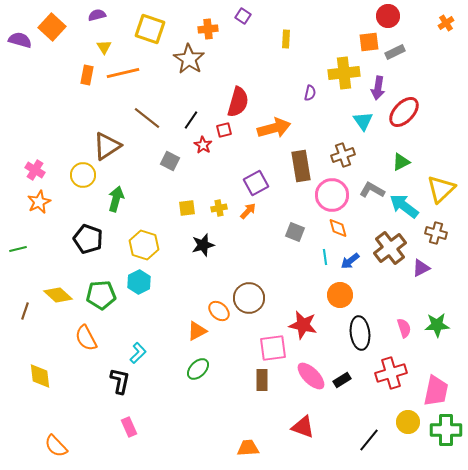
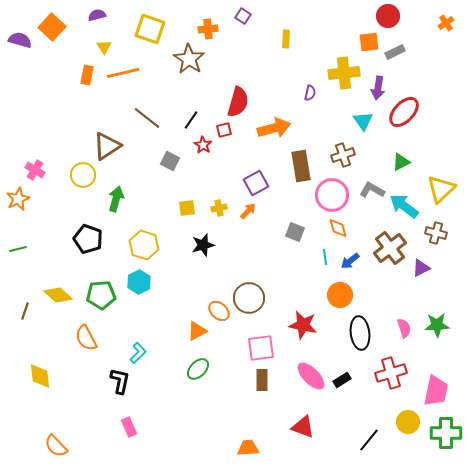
orange star at (39, 202): moved 21 px left, 3 px up
pink square at (273, 348): moved 12 px left
green cross at (446, 430): moved 3 px down
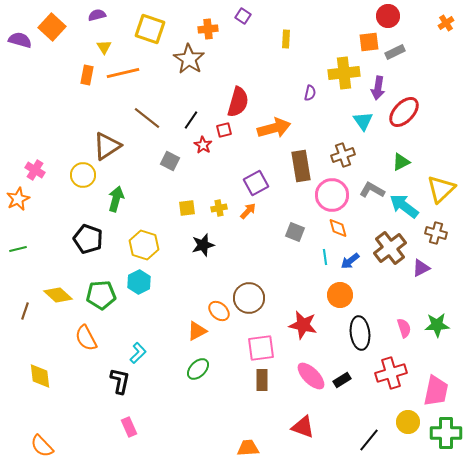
orange semicircle at (56, 446): moved 14 px left
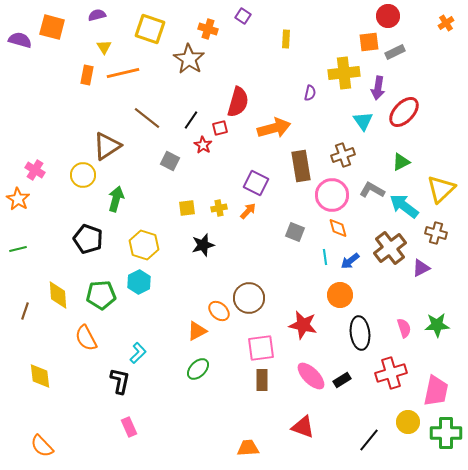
orange square at (52, 27): rotated 28 degrees counterclockwise
orange cross at (208, 29): rotated 24 degrees clockwise
red square at (224, 130): moved 4 px left, 2 px up
purple square at (256, 183): rotated 35 degrees counterclockwise
orange star at (18, 199): rotated 15 degrees counterclockwise
yellow diamond at (58, 295): rotated 44 degrees clockwise
